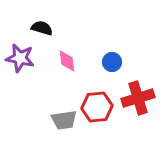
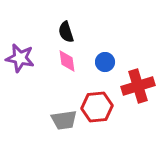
black semicircle: moved 24 px right, 4 px down; rotated 125 degrees counterclockwise
blue circle: moved 7 px left
red cross: moved 12 px up
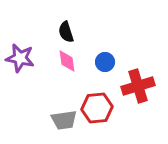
red hexagon: moved 1 px down
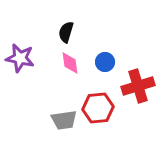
black semicircle: rotated 35 degrees clockwise
pink diamond: moved 3 px right, 2 px down
red hexagon: moved 1 px right
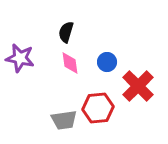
blue circle: moved 2 px right
red cross: rotated 28 degrees counterclockwise
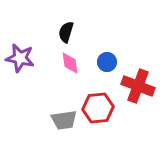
red cross: rotated 24 degrees counterclockwise
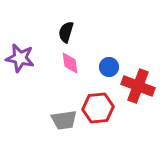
blue circle: moved 2 px right, 5 px down
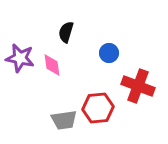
pink diamond: moved 18 px left, 2 px down
blue circle: moved 14 px up
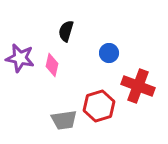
black semicircle: moved 1 px up
pink diamond: rotated 20 degrees clockwise
red hexagon: moved 1 px right, 2 px up; rotated 12 degrees counterclockwise
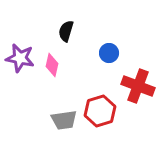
red hexagon: moved 1 px right, 5 px down
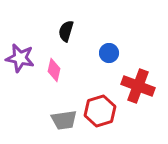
pink diamond: moved 2 px right, 5 px down
